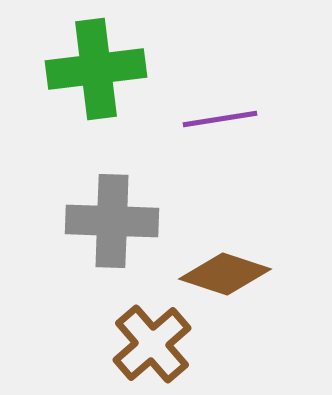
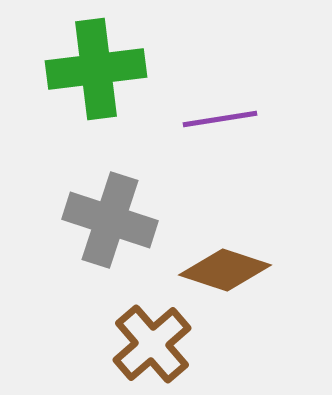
gray cross: moved 2 px left, 1 px up; rotated 16 degrees clockwise
brown diamond: moved 4 px up
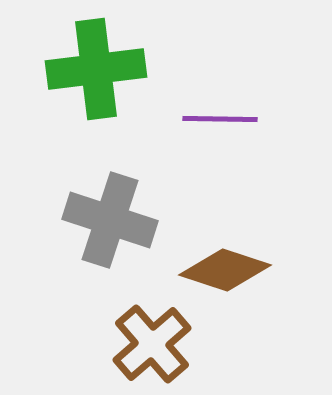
purple line: rotated 10 degrees clockwise
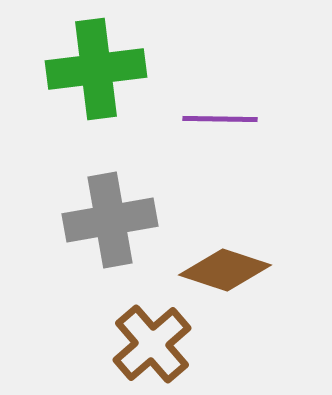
gray cross: rotated 28 degrees counterclockwise
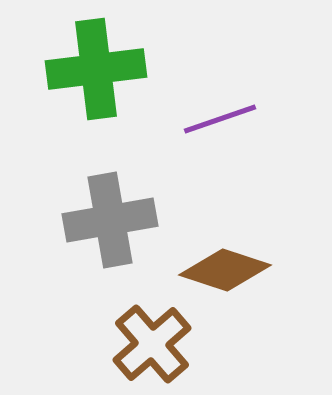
purple line: rotated 20 degrees counterclockwise
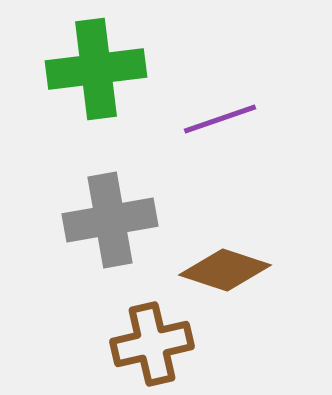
brown cross: rotated 28 degrees clockwise
